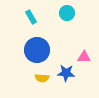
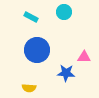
cyan circle: moved 3 px left, 1 px up
cyan rectangle: rotated 32 degrees counterclockwise
yellow semicircle: moved 13 px left, 10 px down
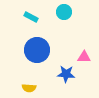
blue star: moved 1 px down
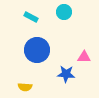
yellow semicircle: moved 4 px left, 1 px up
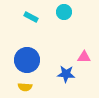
blue circle: moved 10 px left, 10 px down
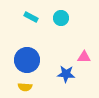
cyan circle: moved 3 px left, 6 px down
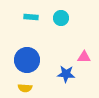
cyan rectangle: rotated 24 degrees counterclockwise
yellow semicircle: moved 1 px down
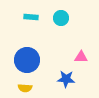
pink triangle: moved 3 px left
blue star: moved 5 px down
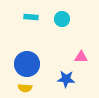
cyan circle: moved 1 px right, 1 px down
blue circle: moved 4 px down
